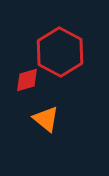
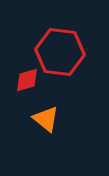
red hexagon: rotated 21 degrees counterclockwise
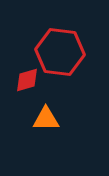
orange triangle: rotated 40 degrees counterclockwise
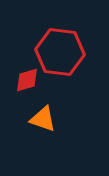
orange triangle: moved 3 px left; rotated 20 degrees clockwise
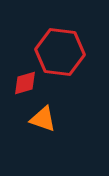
red diamond: moved 2 px left, 3 px down
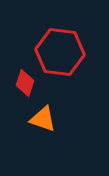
red diamond: rotated 56 degrees counterclockwise
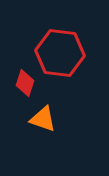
red hexagon: moved 1 px down
